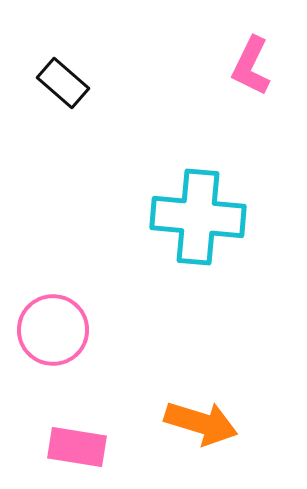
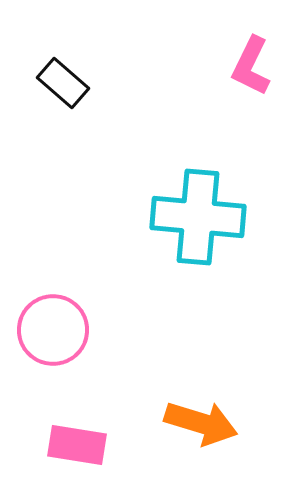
pink rectangle: moved 2 px up
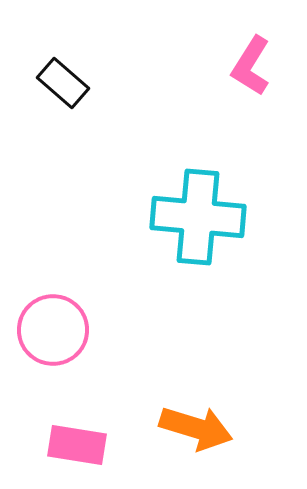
pink L-shape: rotated 6 degrees clockwise
orange arrow: moved 5 px left, 5 px down
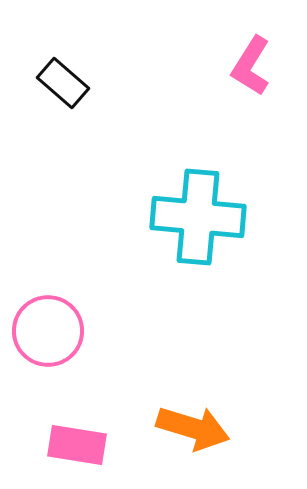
pink circle: moved 5 px left, 1 px down
orange arrow: moved 3 px left
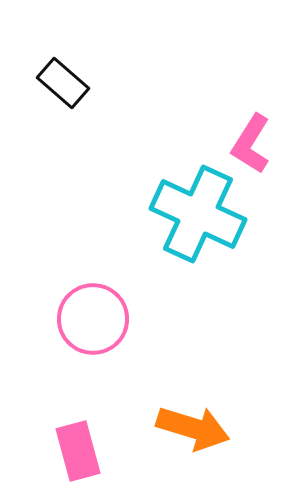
pink L-shape: moved 78 px down
cyan cross: moved 3 px up; rotated 20 degrees clockwise
pink circle: moved 45 px right, 12 px up
pink rectangle: moved 1 px right, 6 px down; rotated 66 degrees clockwise
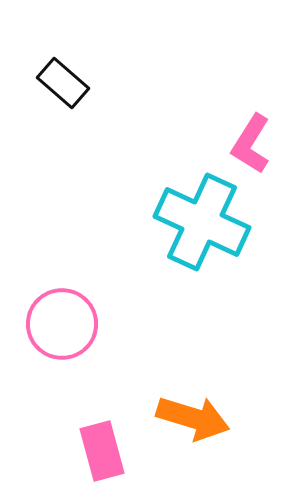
cyan cross: moved 4 px right, 8 px down
pink circle: moved 31 px left, 5 px down
orange arrow: moved 10 px up
pink rectangle: moved 24 px right
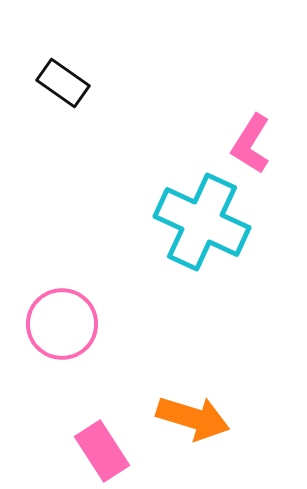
black rectangle: rotated 6 degrees counterclockwise
pink rectangle: rotated 18 degrees counterclockwise
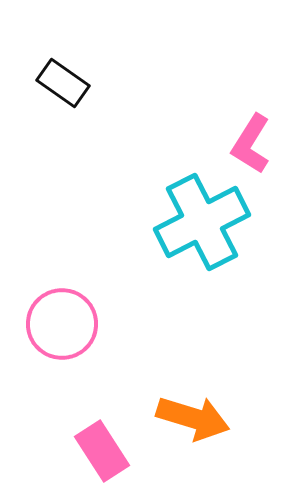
cyan cross: rotated 38 degrees clockwise
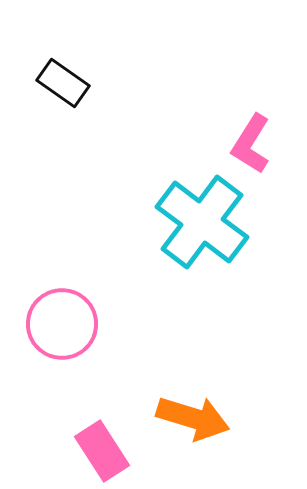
cyan cross: rotated 26 degrees counterclockwise
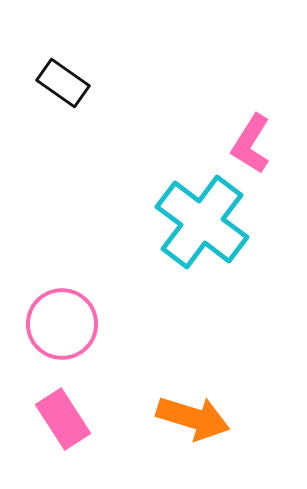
pink rectangle: moved 39 px left, 32 px up
